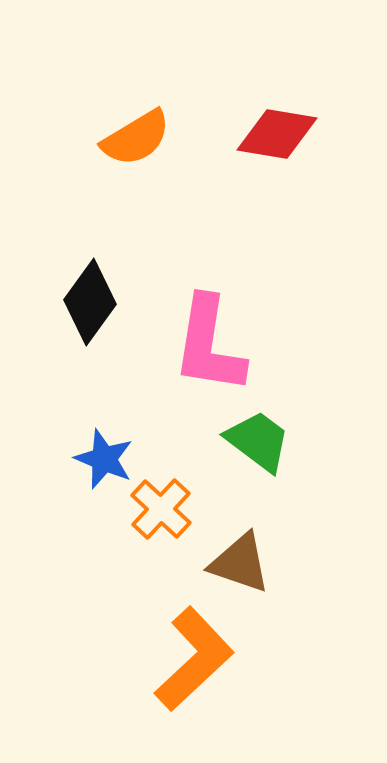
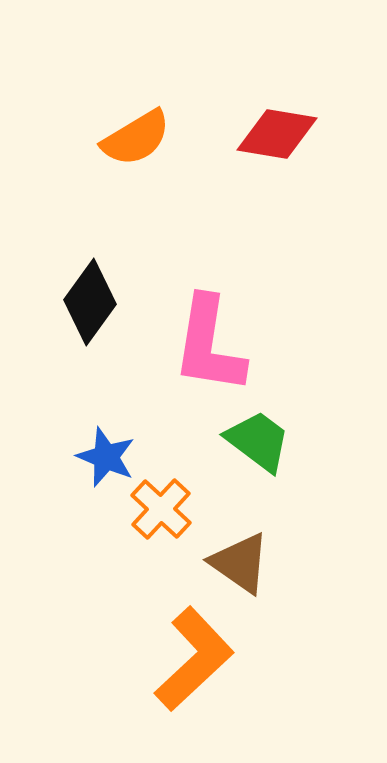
blue star: moved 2 px right, 2 px up
brown triangle: rotated 16 degrees clockwise
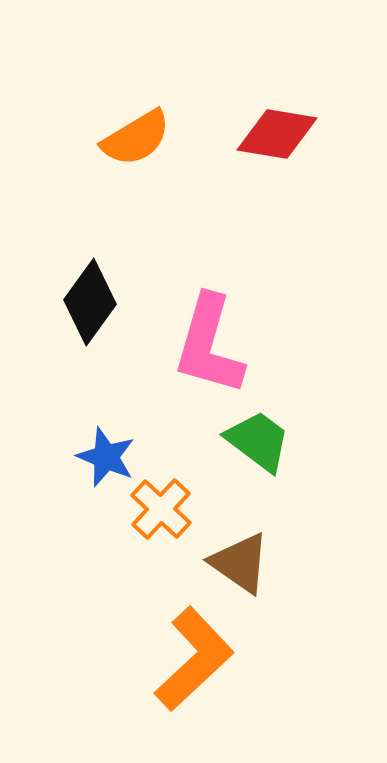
pink L-shape: rotated 7 degrees clockwise
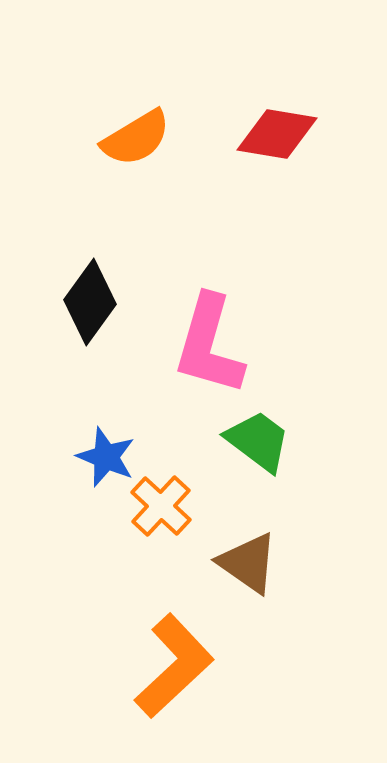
orange cross: moved 3 px up
brown triangle: moved 8 px right
orange L-shape: moved 20 px left, 7 px down
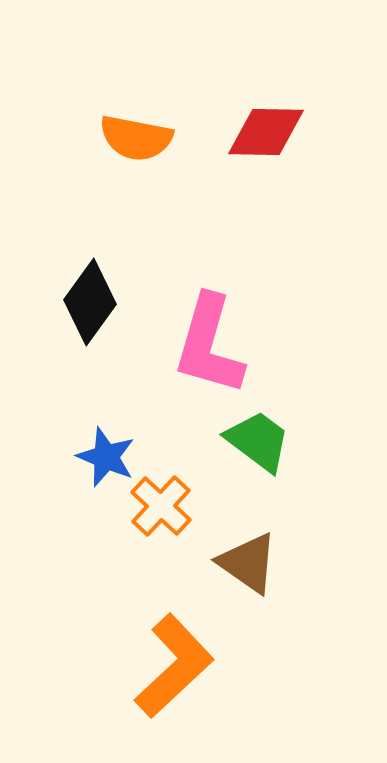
red diamond: moved 11 px left, 2 px up; rotated 8 degrees counterclockwise
orange semicircle: rotated 42 degrees clockwise
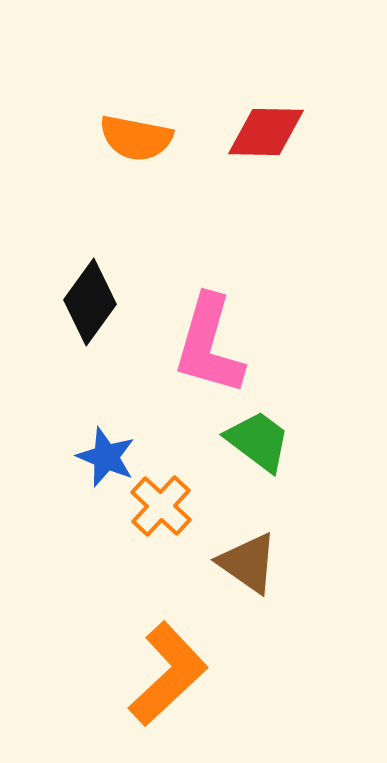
orange L-shape: moved 6 px left, 8 px down
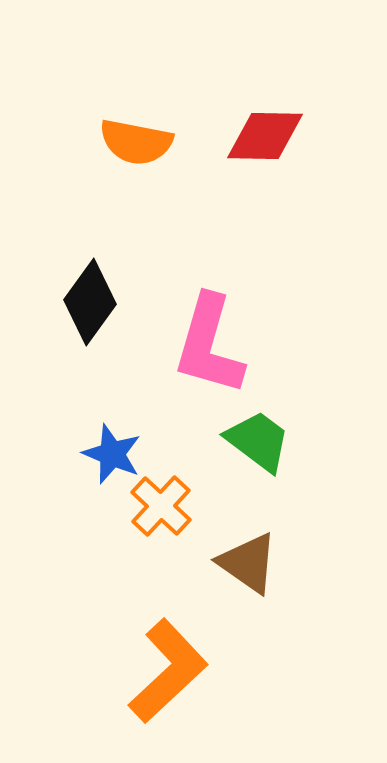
red diamond: moved 1 px left, 4 px down
orange semicircle: moved 4 px down
blue star: moved 6 px right, 3 px up
orange L-shape: moved 3 px up
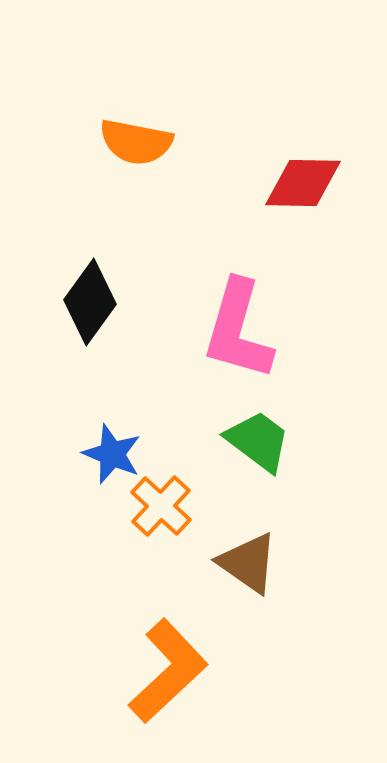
red diamond: moved 38 px right, 47 px down
pink L-shape: moved 29 px right, 15 px up
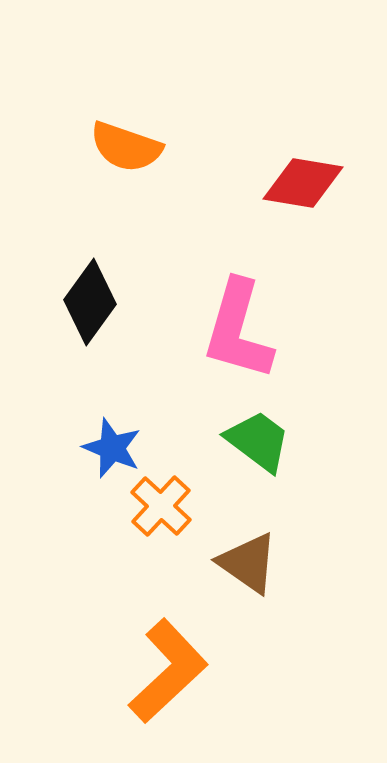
orange semicircle: moved 10 px left, 5 px down; rotated 8 degrees clockwise
red diamond: rotated 8 degrees clockwise
blue star: moved 6 px up
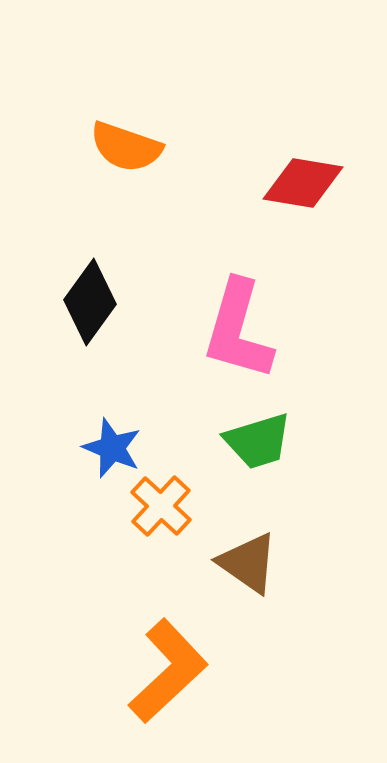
green trapezoid: rotated 126 degrees clockwise
